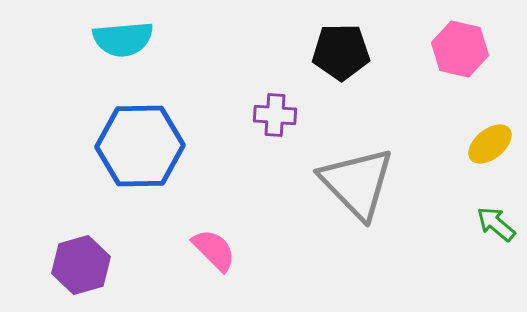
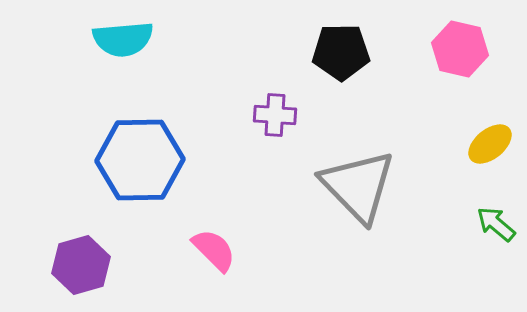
blue hexagon: moved 14 px down
gray triangle: moved 1 px right, 3 px down
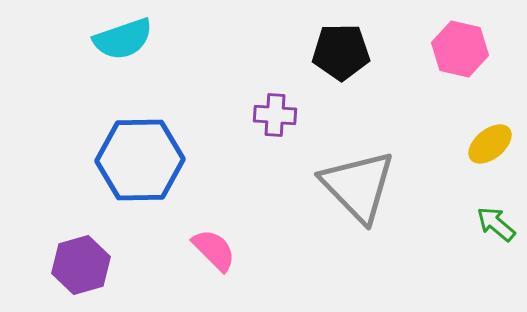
cyan semicircle: rotated 14 degrees counterclockwise
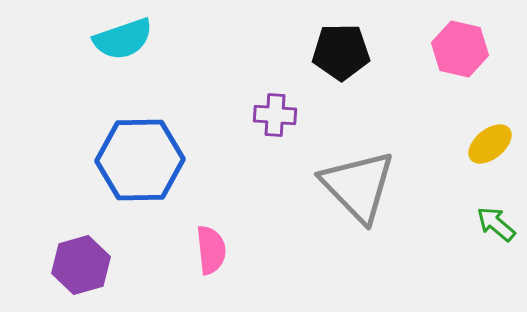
pink semicircle: moved 3 px left; rotated 39 degrees clockwise
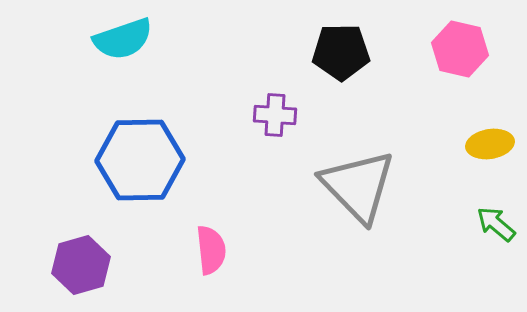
yellow ellipse: rotated 30 degrees clockwise
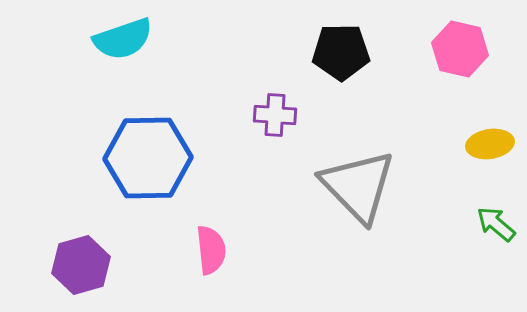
blue hexagon: moved 8 px right, 2 px up
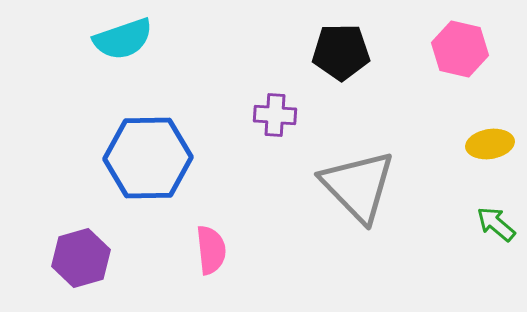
purple hexagon: moved 7 px up
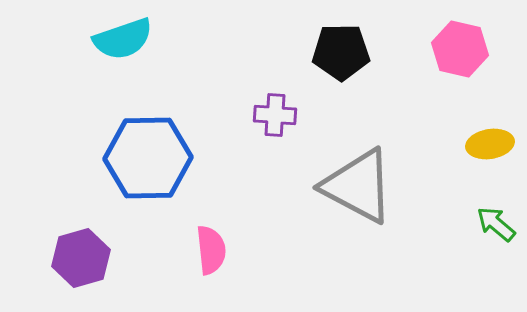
gray triangle: rotated 18 degrees counterclockwise
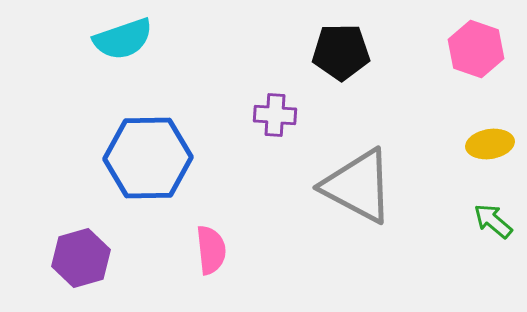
pink hexagon: moved 16 px right; rotated 6 degrees clockwise
green arrow: moved 3 px left, 3 px up
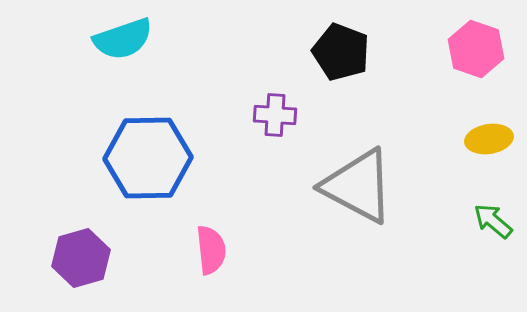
black pentagon: rotated 22 degrees clockwise
yellow ellipse: moved 1 px left, 5 px up
